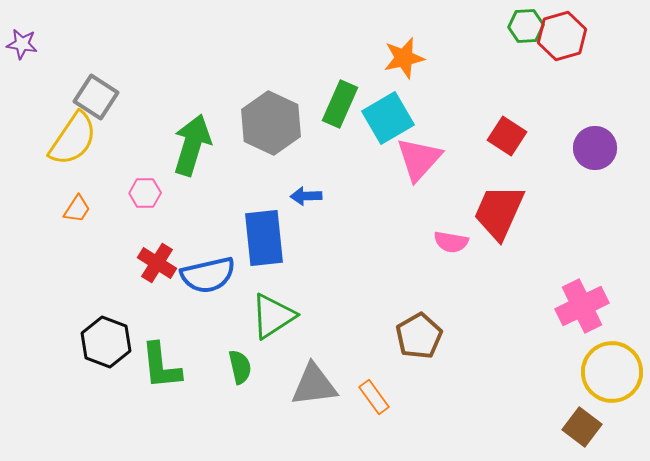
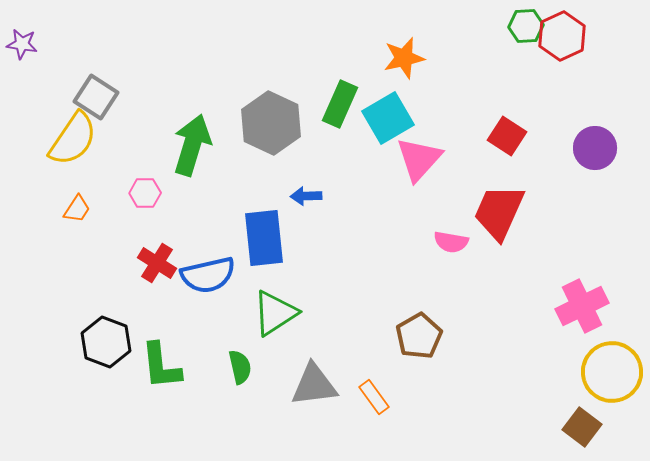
red hexagon: rotated 9 degrees counterclockwise
green triangle: moved 2 px right, 3 px up
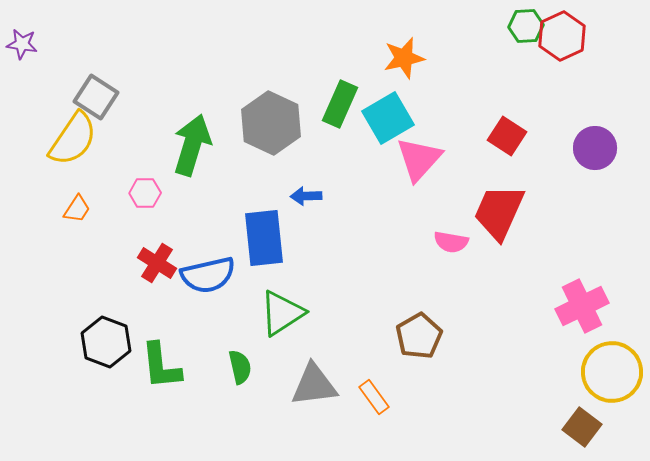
green triangle: moved 7 px right
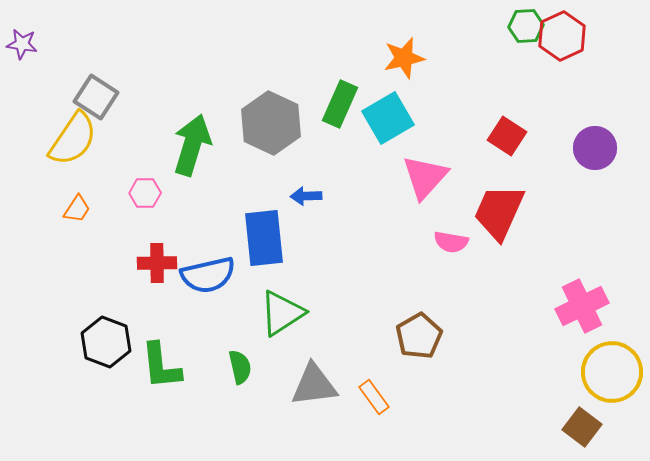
pink triangle: moved 6 px right, 18 px down
red cross: rotated 33 degrees counterclockwise
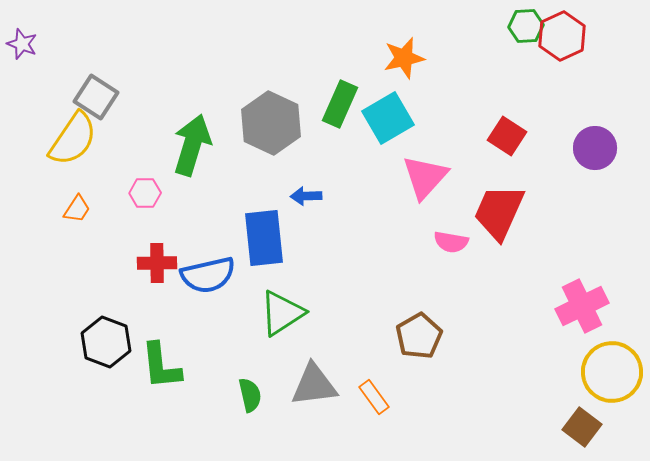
purple star: rotated 12 degrees clockwise
green semicircle: moved 10 px right, 28 px down
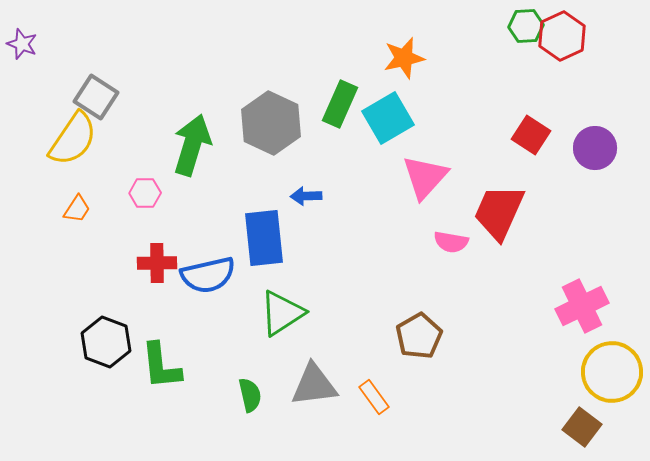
red square: moved 24 px right, 1 px up
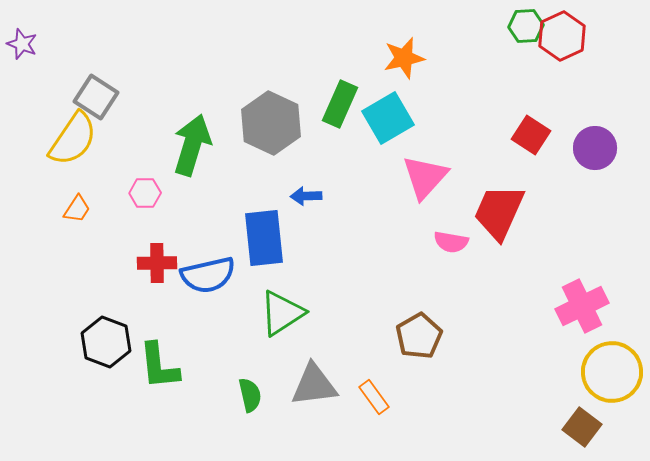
green L-shape: moved 2 px left
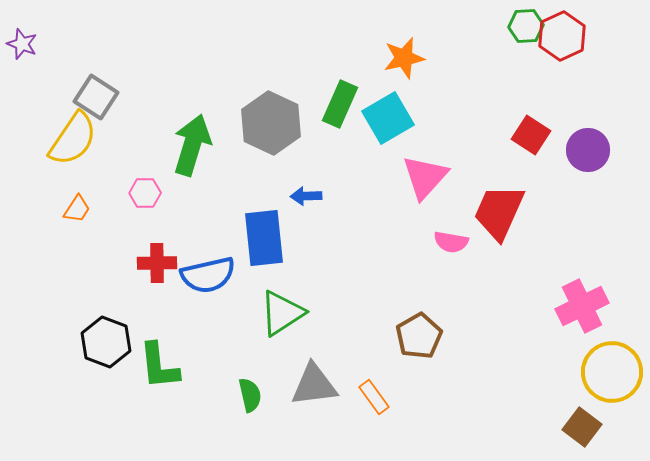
purple circle: moved 7 px left, 2 px down
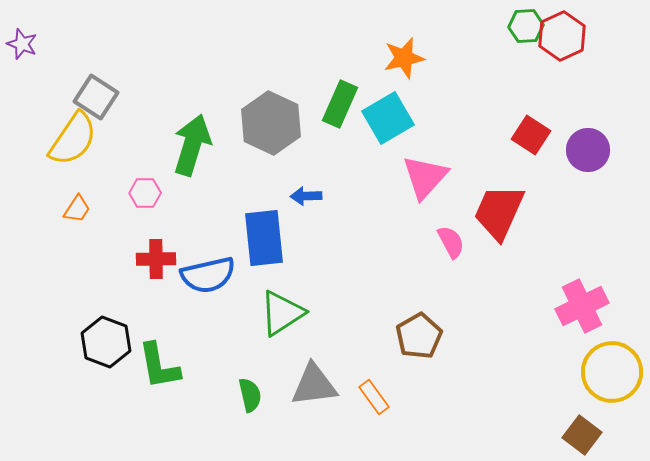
pink semicircle: rotated 128 degrees counterclockwise
red cross: moved 1 px left, 4 px up
green L-shape: rotated 4 degrees counterclockwise
brown square: moved 8 px down
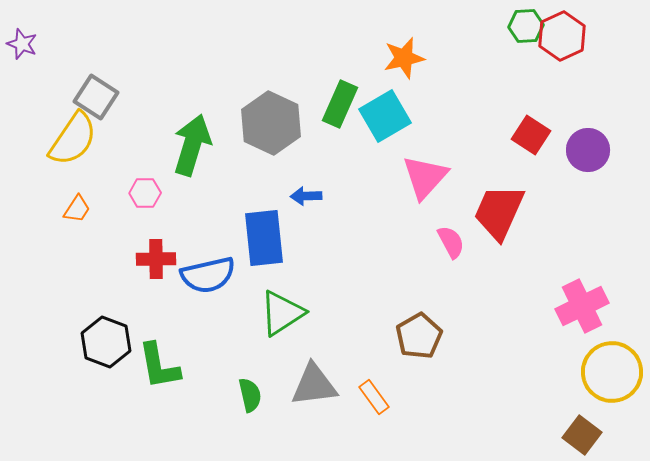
cyan square: moved 3 px left, 2 px up
